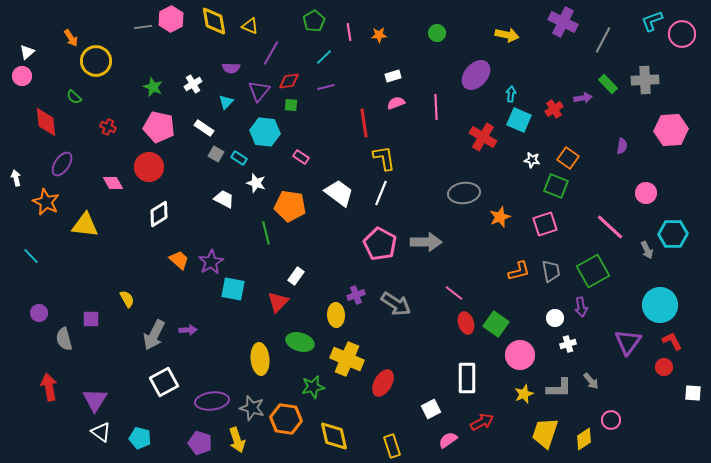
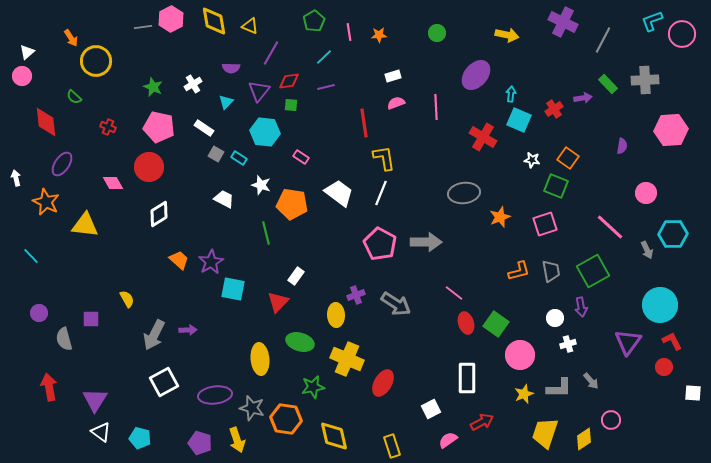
white star at (256, 183): moved 5 px right, 2 px down
orange pentagon at (290, 206): moved 2 px right, 2 px up
purple ellipse at (212, 401): moved 3 px right, 6 px up
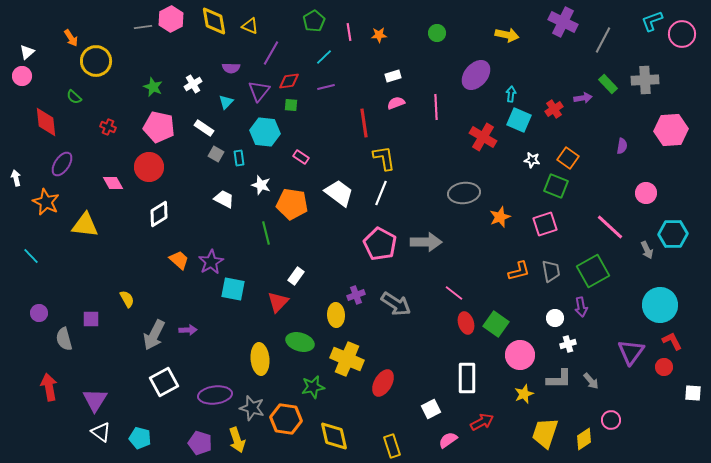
cyan rectangle at (239, 158): rotated 49 degrees clockwise
purple triangle at (628, 342): moved 3 px right, 10 px down
gray L-shape at (559, 388): moved 9 px up
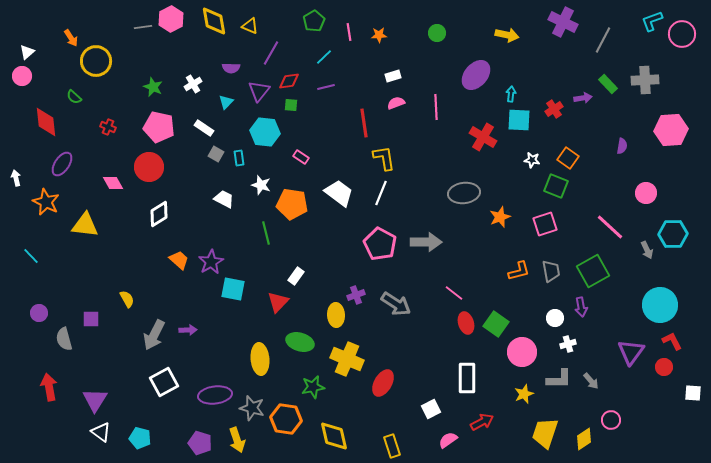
cyan square at (519, 120): rotated 20 degrees counterclockwise
pink circle at (520, 355): moved 2 px right, 3 px up
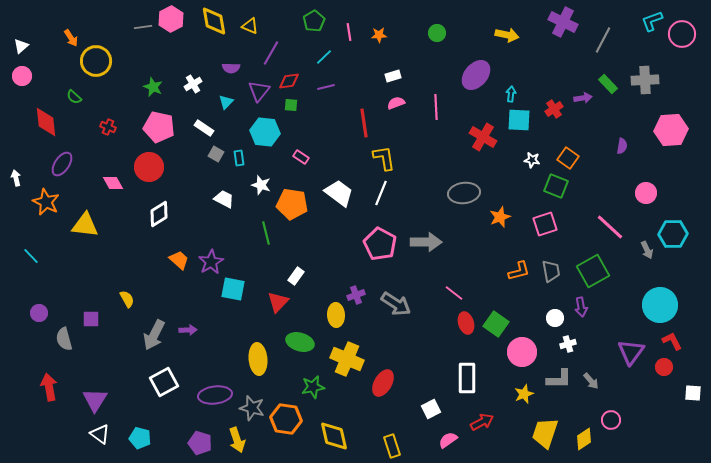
white triangle at (27, 52): moved 6 px left, 6 px up
yellow ellipse at (260, 359): moved 2 px left
white triangle at (101, 432): moved 1 px left, 2 px down
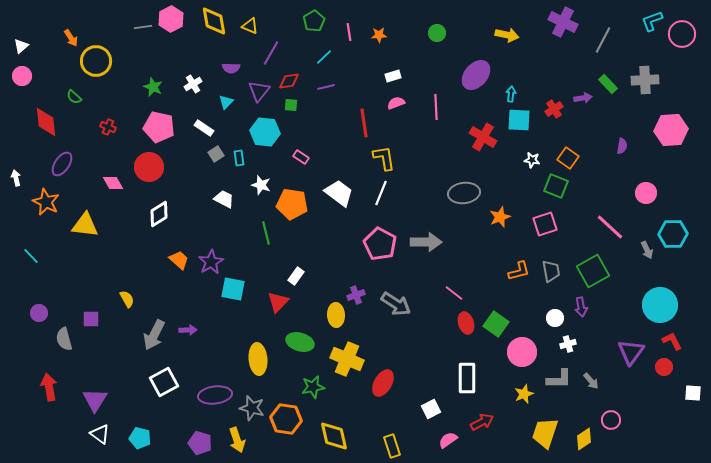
gray square at (216, 154): rotated 28 degrees clockwise
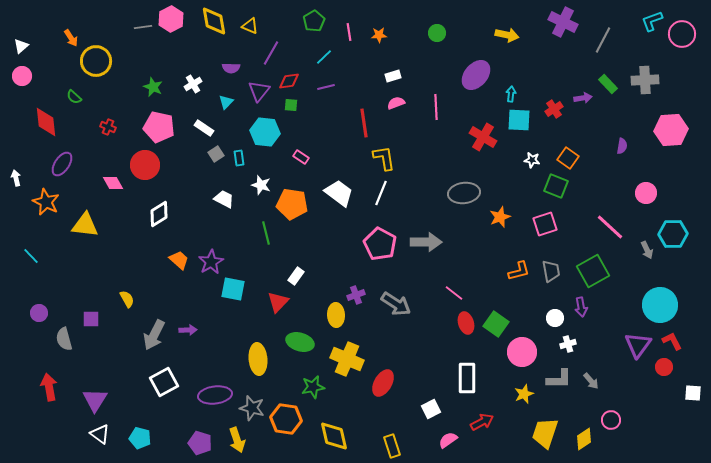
red circle at (149, 167): moved 4 px left, 2 px up
purple triangle at (631, 352): moved 7 px right, 7 px up
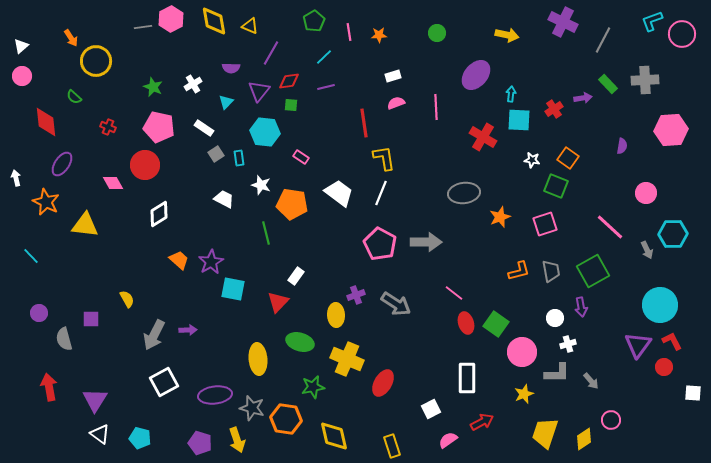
gray L-shape at (559, 379): moved 2 px left, 6 px up
